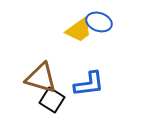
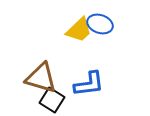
blue ellipse: moved 1 px right, 2 px down
yellow trapezoid: rotated 8 degrees counterclockwise
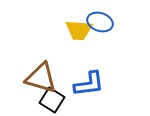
blue ellipse: moved 2 px up
yellow trapezoid: rotated 48 degrees clockwise
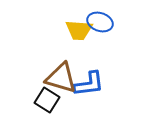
brown triangle: moved 20 px right
black square: moved 5 px left
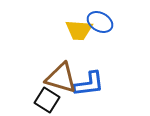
blue ellipse: rotated 10 degrees clockwise
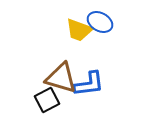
yellow trapezoid: rotated 16 degrees clockwise
black square: rotated 30 degrees clockwise
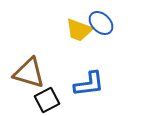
blue ellipse: moved 1 px right, 1 px down; rotated 15 degrees clockwise
brown triangle: moved 32 px left, 5 px up
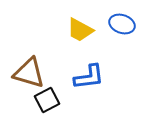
blue ellipse: moved 21 px right, 1 px down; rotated 25 degrees counterclockwise
yellow trapezoid: moved 1 px right; rotated 8 degrees clockwise
blue L-shape: moved 7 px up
